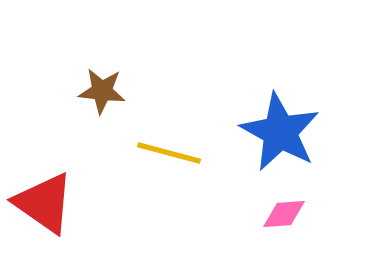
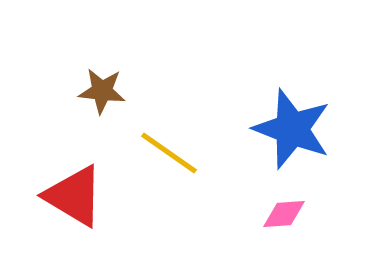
blue star: moved 12 px right, 3 px up; rotated 8 degrees counterclockwise
yellow line: rotated 20 degrees clockwise
red triangle: moved 30 px right, 7 px up; rotated 4 degrees counterclockwise
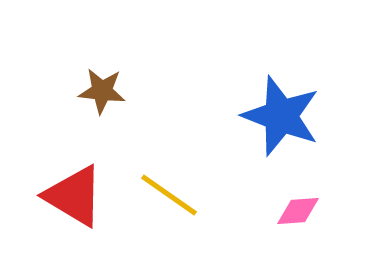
blue star: moved 11 px left, 13 px up
yellow line: moved 42 px down
pink diamond: moved 14 px right, 3 px up
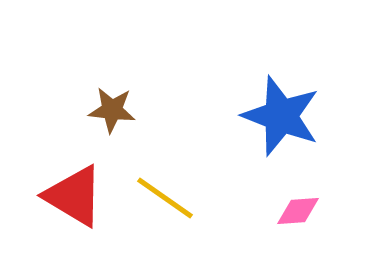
brown star: moved 10 px right, 19 px down
yellow line: moved 4 px left, 3 px down
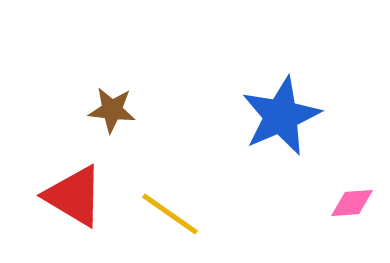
blue star: rotated 28 degrees clockwise
yellow line: moved 5 px right, 16 px down
pink diamond: moved 54 px right, 8 px up
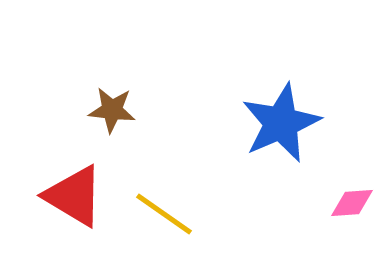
blue star: moved 7 px down
yellow line: moved 6 px left
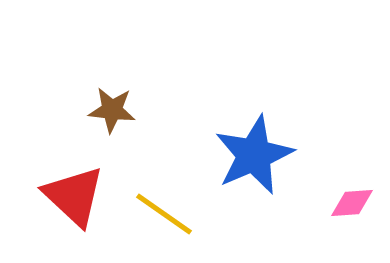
blue star: moved 27 px left, 32 px down
red triangle: rotated 12 degrees clockwise
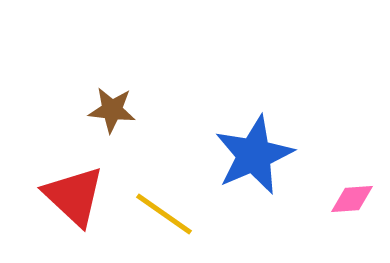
pink diamond: moved 4 px up
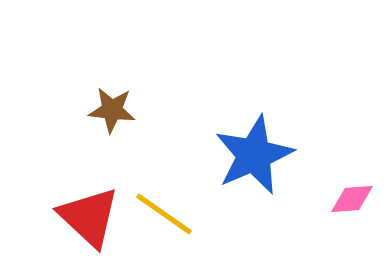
red triangle: moved 15 px right, 21 px down
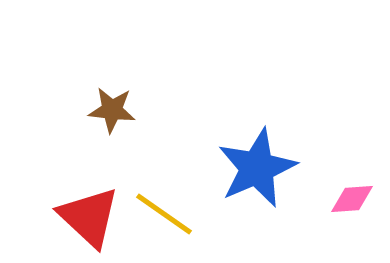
blue star: moved 3 px right, 13 px down
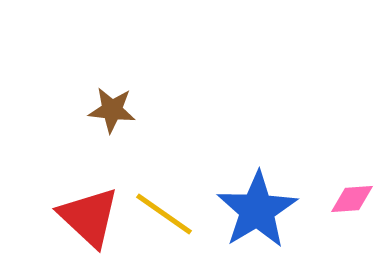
blue star: moved 42 px down; rotated 8 degrees counterclockwise
